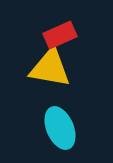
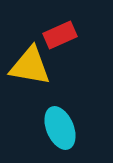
yellow triangle: moved 20 px left, 2 px up
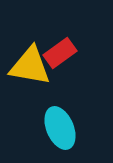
red rectangle: moved 18 px down; rotated 12 degrees counterclockwise
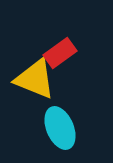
yellow triangle: moved 5 px right, 13 px down; rotated 12 degrees clockwise
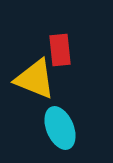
red rectangle: moved 3 px up; rotated 60 degrees counterclockwise
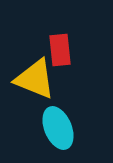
cyan ellipse: moved 2 px left
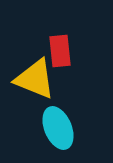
red rectangle: moved 1 px down
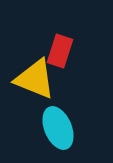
red rectangle: rotated 24 degrees clockwise
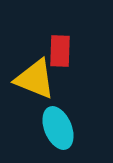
red rectangle: rotated 16 degrees counterclockwise
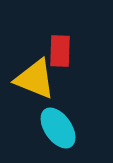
cyan ellipse: rotated 12 degrees counterclockwise
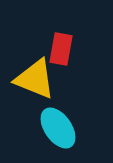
red rectangle: moved 1 px right, 2 px up; rotated 8 degrees clockwise
